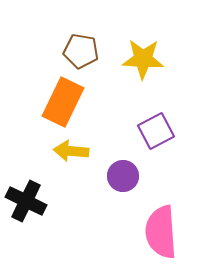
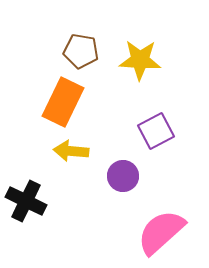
yellow star: moved 3 px left, 1 px down
pink semicircle: rotated 52 degrees clockwise
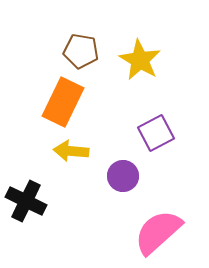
yellow star: rotated 27 degrees clockwise
purple square: moved 2 px down
pink semicircle: moved 3 px left
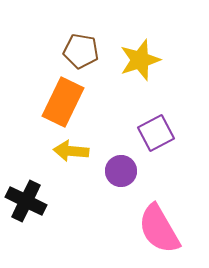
yellow star: rotated 24 degrees clockwise
purple circle: moved 2 px left, 5 px up
pink semicircle: moved 1 px right, 3 px up; rotated 78 degrees counterclockwise
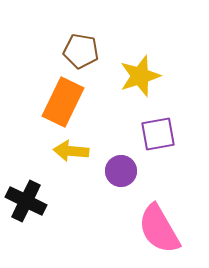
yellow star: moved 16 px down
purple square: moved 2 px right, 1 px down; rotated 18 degrees clockwise
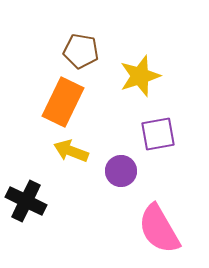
yellow arrow: rotated 16 degrees clockwise
